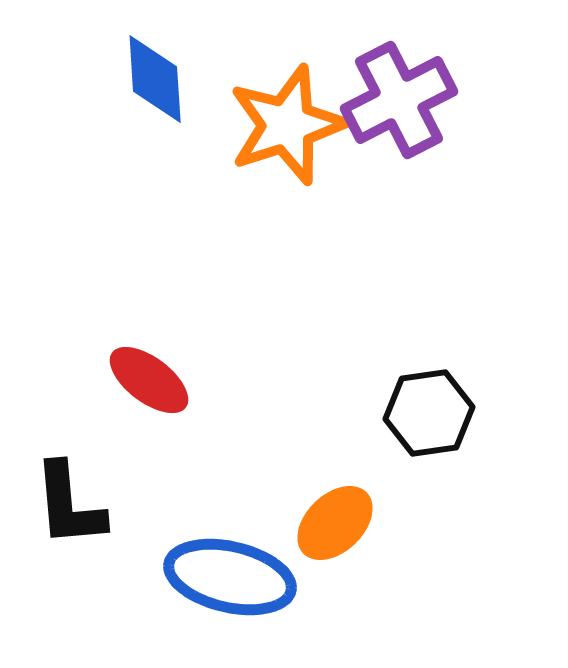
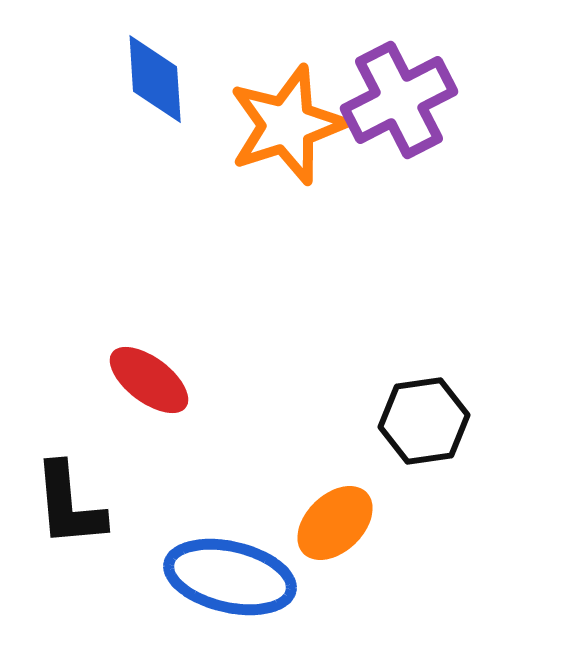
black hexagon: moved 5 px left, 8 px down
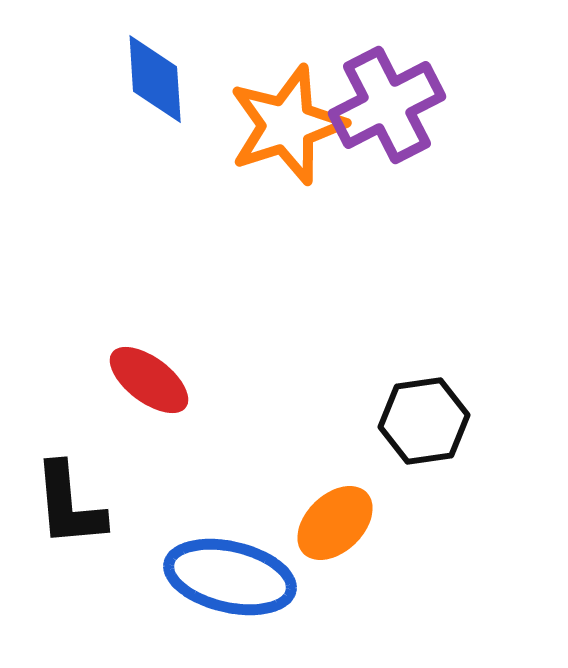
purple cross: moved 12 px left, 5 px down
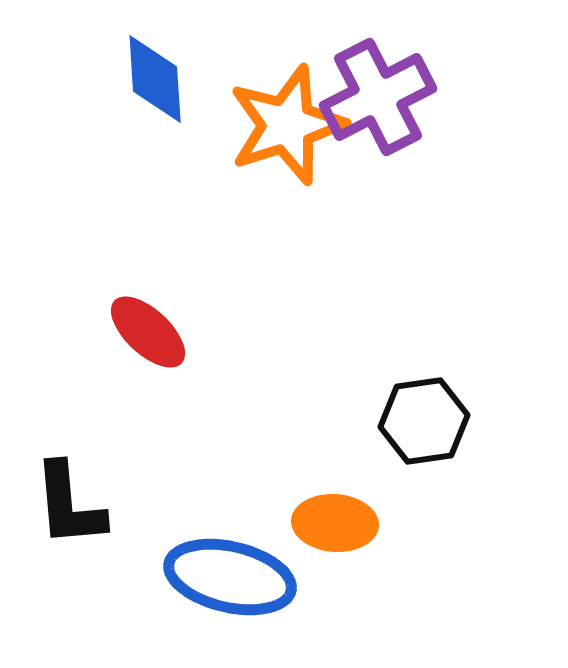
purple cross: moved 9 px left, 8 px up
red ellipse: moved 1 px left, 48 px up; rotated 6 degrees clockwise
orange ellipse: rotated 48 degrees clockwise
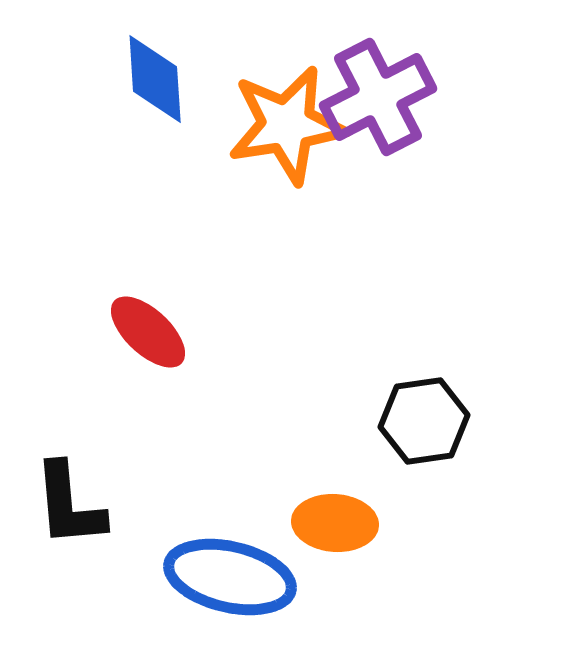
orange star: rotated 9 degrees clockwise
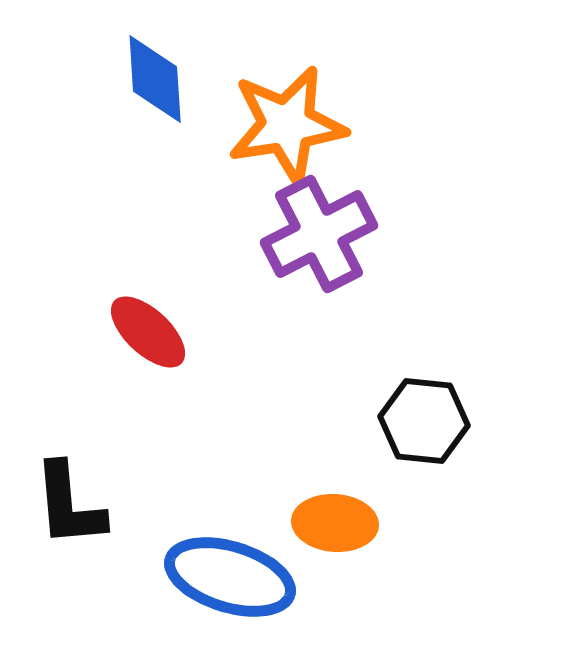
purple cross: moved 59 px left, 137 px down
black hexagon: rotated 14 degrees clockwise
blue ellipse: rotated 4 degrees clockwise
